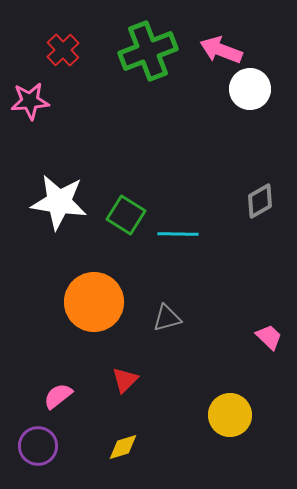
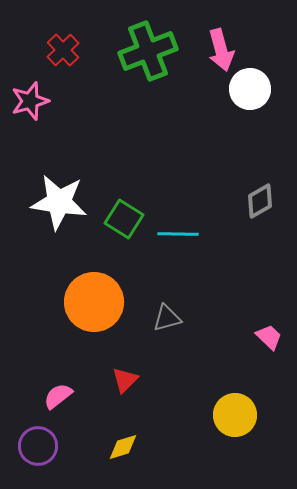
pink arrow: rotated 126 degrees counterclockwise
pink star: rotated 12 degrees counterclockwise
green square: moved 2 px left, 4 px down
yellow circle: moved 5 px right
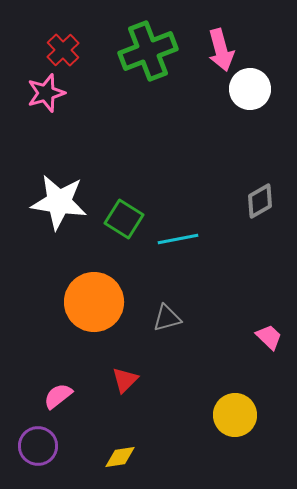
pink star: moved 16 px right, 8 px up
cyan line: moved 5 px down; rotated 12 degrees counterclockwise
yellow diamond: moved 3 px left, 10 px down; rotated 8 degrees clockwise
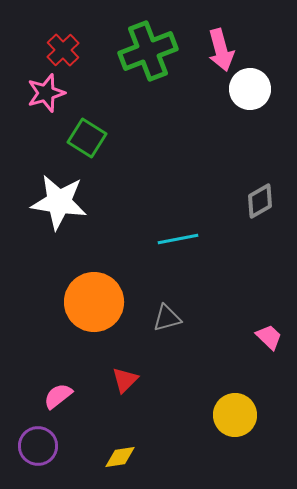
green square: moved 37 px left, 81 px up
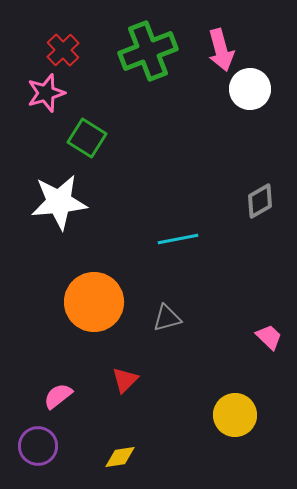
white star: rotated 14 degrees counterclockwise
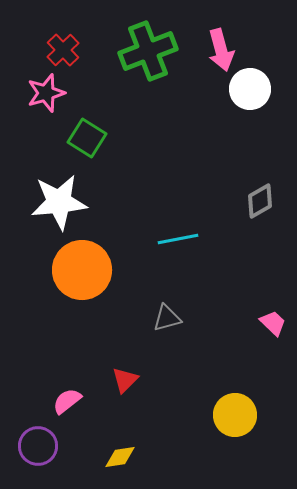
orange circle: moved 12 px left, 32 px up
pink trapezoid: moved 4 px right, 14 px up
pink semicircle: moved 9 px right, 5 px down
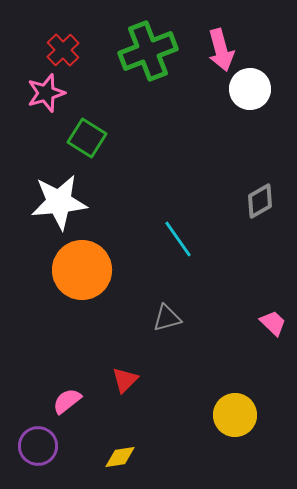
cyan line: rotated 66 degrees clockwise
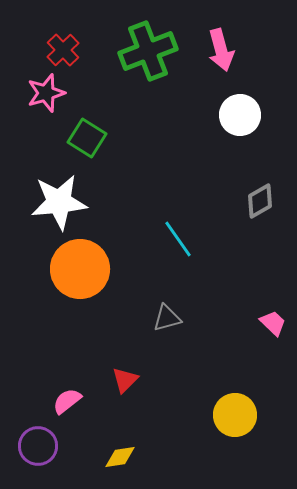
white circle: moved 10 px left, 26 px down
orange circle: moved 2 px left, 1 px up
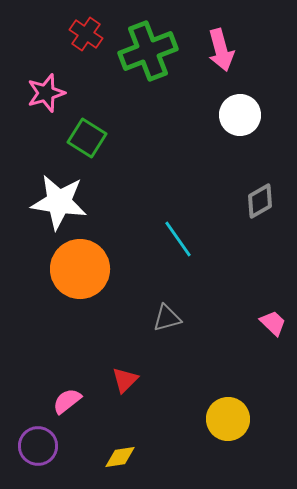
red cross: moved 23 px right, 16 px up; rotated 12 degrees counterclockwise
white star: rotated 14 degrees clockwise
yellow circle: moved 7 px left, 4 px down
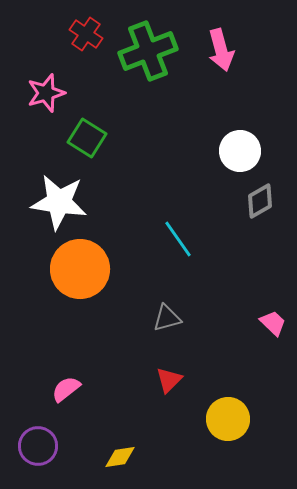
white circle: moved 36 px down
red triangle: moved 44 px right
pink semicircle: moved 1 px left, 12 px up
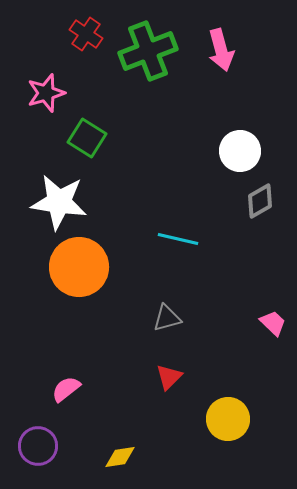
cyan line: rotated 42 degrees counterclockwise
orange circle: moved 1 px left, 2 px up
red triangle: moved 3 px up
